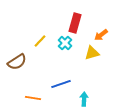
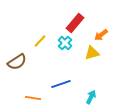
red rectangle: rotated 24 degrees clockwise
cyan arrow: moved 7 px right, 2 px up; rotated 24 degrees clockwise
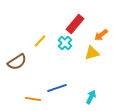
red rectangle: moved 1 px down
blue line: moved 4 px left, 4 px down
orange line: moved 1 px down
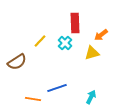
red rectangle: moved 1 px up; rotated 42 degrees counterclockwise
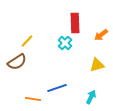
yellow line: moved 13 px left
yellow triangle: moved 5 px right, 12 px down
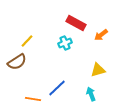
red rectangle: moved 1 px right; rotated 60 degrees counterclockwise
cyan cross: rotated 24 degrees clockwise
yellow triangle: moved 1 px right, 5 px down
blue line: rotated 24 degrees counterclockwise
cyan arrow: moved 3 px up; rotated 48 degrees counterclockwise
